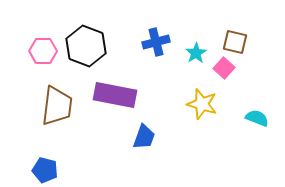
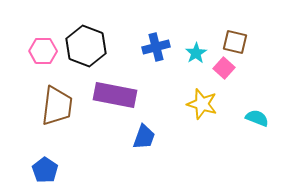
blue cross: moved 5 px down
blue pentagon: rotated 20 degrees clockwise
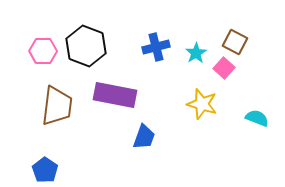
brown square: rotated 15 degrees clockwise
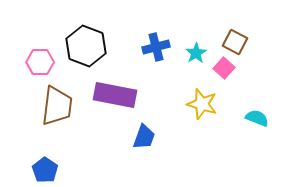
pink hexagon: moved 3 px left, 11 px down
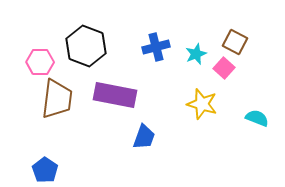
cyan star: moved 1 px down; rotated 10 degrees clockwise
brown trapezoid: moved 7 px up
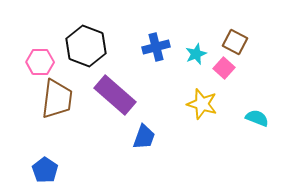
purple rectangle: rotated 30 degrees clockwise
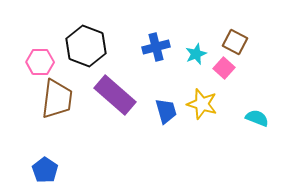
blue trapezoid: moved 22 px right, 26 px up; rotated 36 degrees counterclockwise
